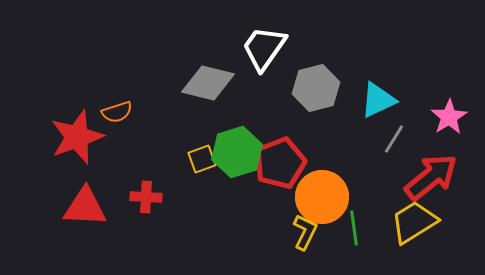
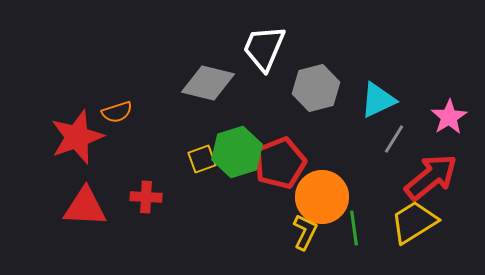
white trapezoid: rotated 12 degrees counterclockwise
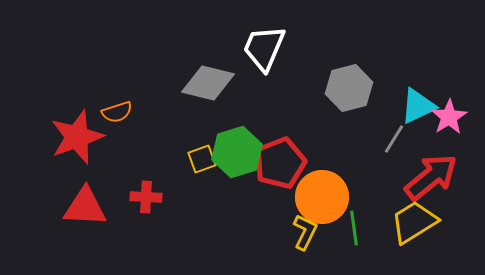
gray hexagon: moved 33 px right
cyan triangle: moved 40 px right, 6 px down
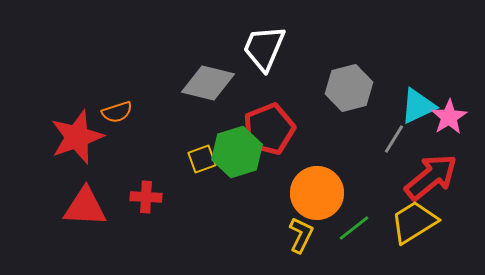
red pentagon: moved 11 px left, 34 px up
orange circle: moved 5 px left, 4 px up
green line: rotated 60 degrees clockwise
yellow L-shape: moved 4 px left, 3 px down
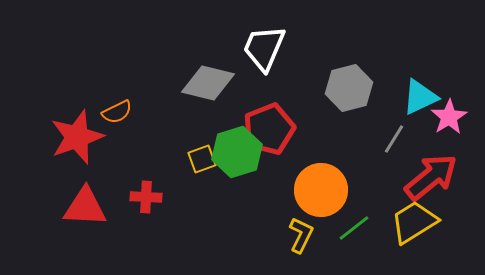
cyan triangle: moved 2 px right, 9 px up
orange semicircle: rotated 8 degrees counterclockwise
orange circle: moved 4 px right, 3 px up
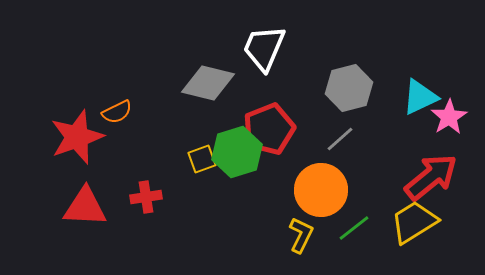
gray line: moved 54 px left; rotated 16 degrees clockwise
red cross: rotated 12 degrees counterclockwise
